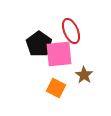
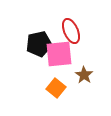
black pentagon: rotated 25 degrees clockwise
orange square: rotated 12 degrees clockwise
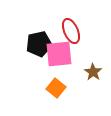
brown star: moved 9 px right, 3 px up
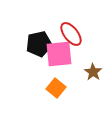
red ellipse: moved 3 px down; rotated 15 degrees counterclockwise
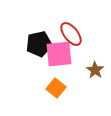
brown star: moved 2 px right, 2 px up
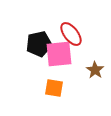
orange square: moved 2 px left; rotated 30 degrees counterclockwise
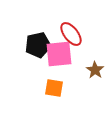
black pentagon: moved 1 px left, 1 px down
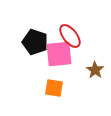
red ellipse: moved 1 px left, 2 px down
black pentagon: moved 3 px left, 3 px up; rotated 30 degrees clockwise
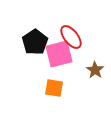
red ellipse: moved 1 px right, 1 px down
black pentagon: rotated 20 degrees clockwise
pink square: rotated 8 degrees counterclockwise
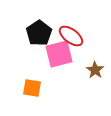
red ellipse: moved 1 px up; rotated 15 degrees counterclockwise
black pentagon: moved 4 px right, 9 px up
orange square: moved 22 px left
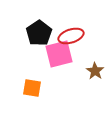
red ellipse: rotated 55 degrees counterclockwise
brown star: moved 1 px down
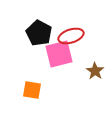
black pentagon: rotated 10 degrees counterclockwise
orange square: moved 2 px down
